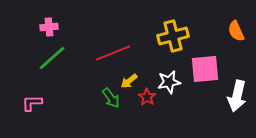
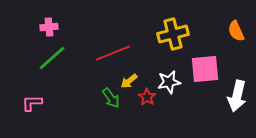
yellow cross: moved 2 px up
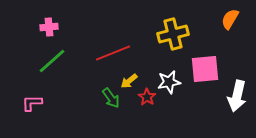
orange semicircle: moved 6 px left, 12 px up; rotated 55 degrees clockwise
green line: moved 3 px down
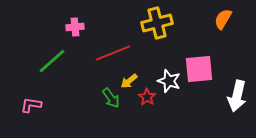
orange semicircle: moved 7 px left
pink cross: moved 26 px right
yellow cross: moved 16 px left, 11 px up
pink square: moved 6 px left
white star: moved 1 px up; rotated 30 degrees clockwise
pink L-shape: moved 1 px left, 2 px down; rotated 10 degrees clockwise
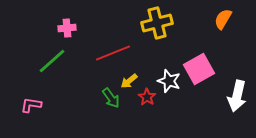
pink cross: moved 8 px left, 1 px down
pink square: rotated 24 degrees counterclockwise
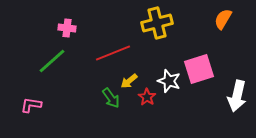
pink cross: rotated 12 degrees clockwise
pink square: rotated 12 degrees clockwise
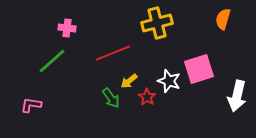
orange semicircle: rotated 15 degrees counterclockwise
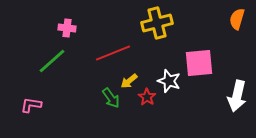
orange semicircle: moved 14 px right
pink square: moved 6 px up; rotated 12 degrees clockwise
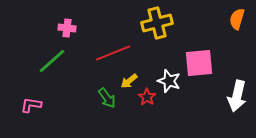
green arrow: moved 4 px left
